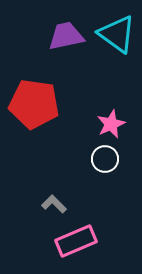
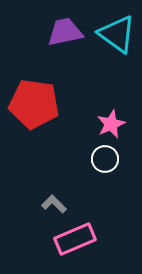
purple trapezoid: moved 1 px left, 4 px up
pink rectangle: moved 1 px left, 2 px up
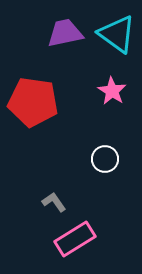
purple trapezoid: moved 1 px down
red pentagon: moved 1 px left, 2 px up
pink star: moved 1 px right, 33 px up; rotated 16 degrees counterclockwise
gray L-shape: moved 2 px up; rotated 10 degrees clockwise
pink rectangle: rotated 9 degrees counterclockwise
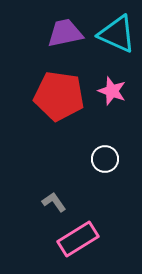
cyan triangle: rotated 12 degrees counterclockwise
pink star: rotated 12 degrees counterclockwise
red pentagon: moved 26 px right, 6 px up
pink rectangle: moved 3 px right
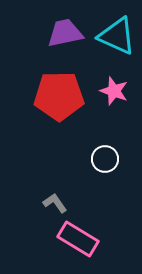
cyan triangle: moved 2 px down
pink star: moved 2 px right
red pentagon: rotated 9 degrees counterclockwise
gray L-shape: moved 1 px right, 1 px down
pink rectangle: rotated 63 degrees clockwise
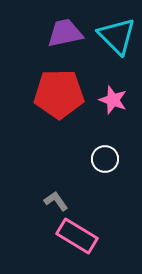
cyan triangle: rotated 21 degrees clockwise
pink star: moved 1 px left, 9 px down
red pentagon: moved 2 px up
gray L-shape: moved 1 px right, 2 px up
pink rectangle: moved 1 px left, 3 px up
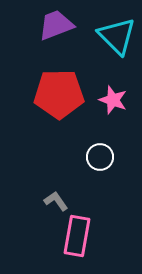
purple trapezoid: moved 9 px left, 8 px up; rotated 9 degrees counterclockwise
white circle: moved 5 px left, 2 px up
pink rectangle: rotated 69 degrees clockwise
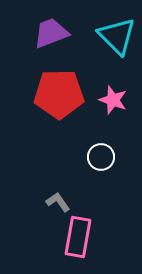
purple trapezoid: moved 5 px left, 8 px down
white circle: moved 1 px right
gray L-shape: moved 2 px right, 1 px down
pink rectangle: moved 1 px right, 1 px down
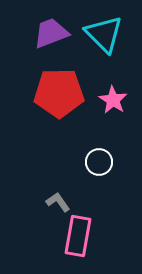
cyan triangle: moved 13 px left, 2 px up
red pentagon: moved 1 px up
pink star: rotated 12 degrees clockwise
white circle: moved 2 px left, 5 px down
pink rectangle: moved 1 px up
